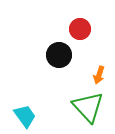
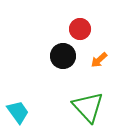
black circle: moved 4 px right, 1 px down
orange arrow: moved 15 px up; rotated 30 degrees clockwise
cyan trapezoid: moved 7 px left, 4 px up
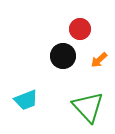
cyan trapezoid: moved 8 px right, 12 px up; rotated 105 degrees clockwise
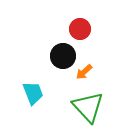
orange arrow: moved 15 px left, 12 px down
cyan trapezoid: moved 7 px right, 7 px up; rotated 90 degrees counterclockwise
